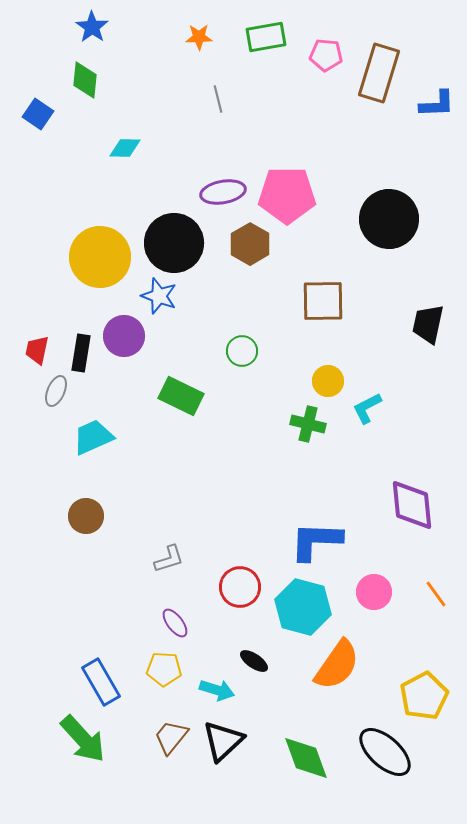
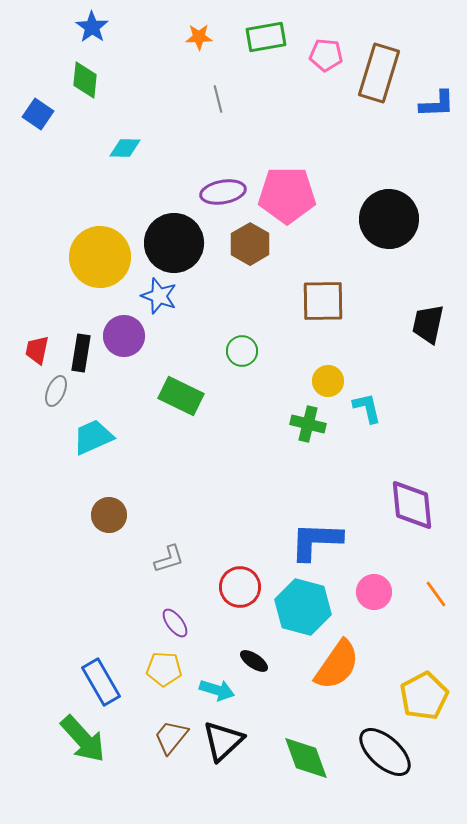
cyan L-shape at (367, 408): rotated 104 degrees clockwise
brown circle at (86, 516): moved 23 px right, 1 px up
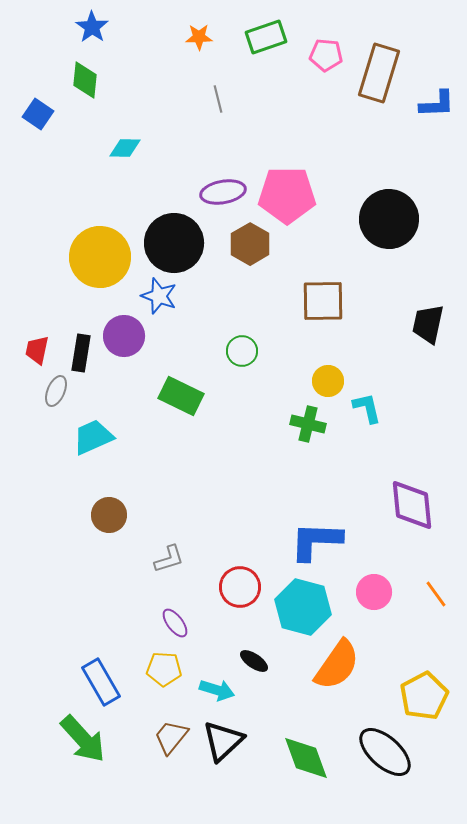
green rectangle at (266, 37): rotated 9 degrees counterclockwise
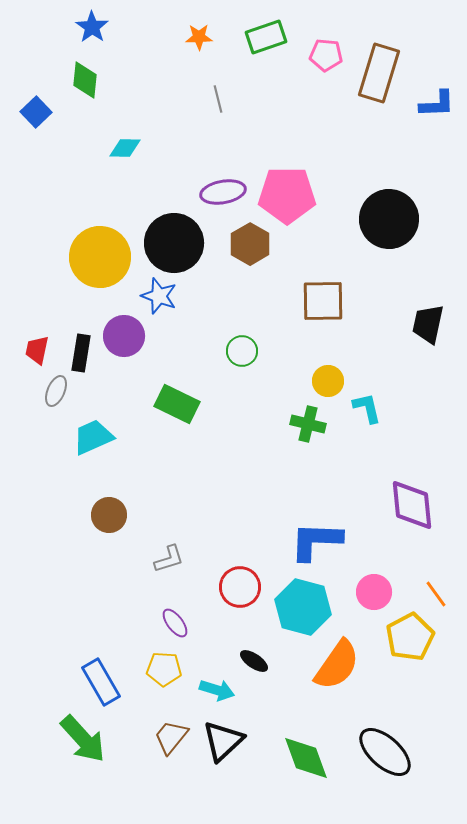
blue square at (38, 114): moved 2 px left, 2 px up; rotated 12 degrees clockwise
green rectangle at (181, 396): moved 4 px left, 8 px down
yellow pentagon at (424, 696): moved 14 px left, 59 px up
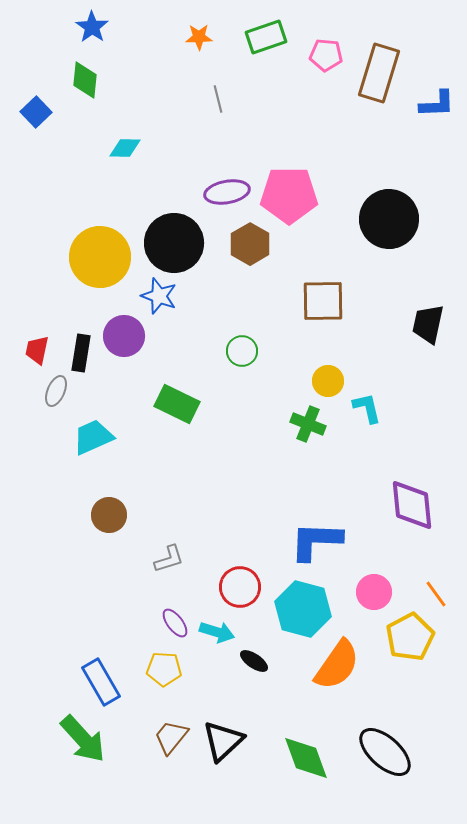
purple ellipse at (223, 192): moved 4 px right
pink pentagon at (287, 195): moved 2 px right
green cross at (308, 424): rotated 8 degrees clockwise
cyan hexagon at (303, 607): moved 2 px down
cyan arrow at (217, 690): moved 58 px up
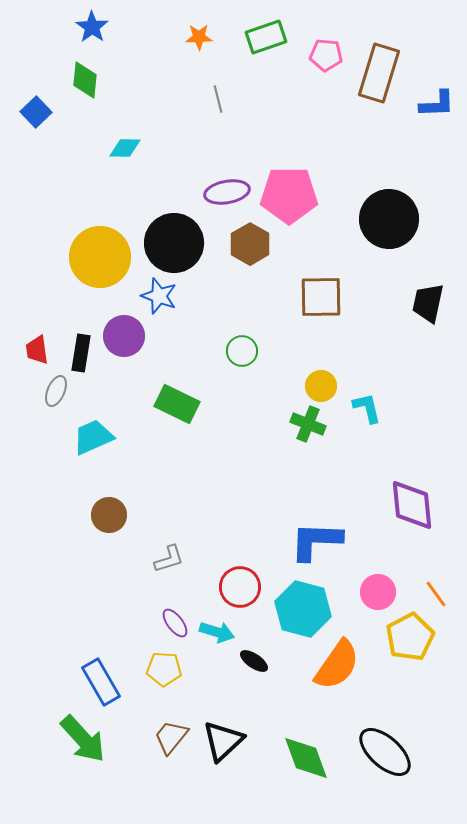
brown square at (323, 301): moved 2 px left, 4 px up
black trapezoid at (428, 324): moved 21 px up
red trapezoid at (37, 350): rotated 20 degrees counterclockwise
yellow circle at (328, 381): moved 7 px left, 5 px down
pink circle at (374, 592): moved 4 px right
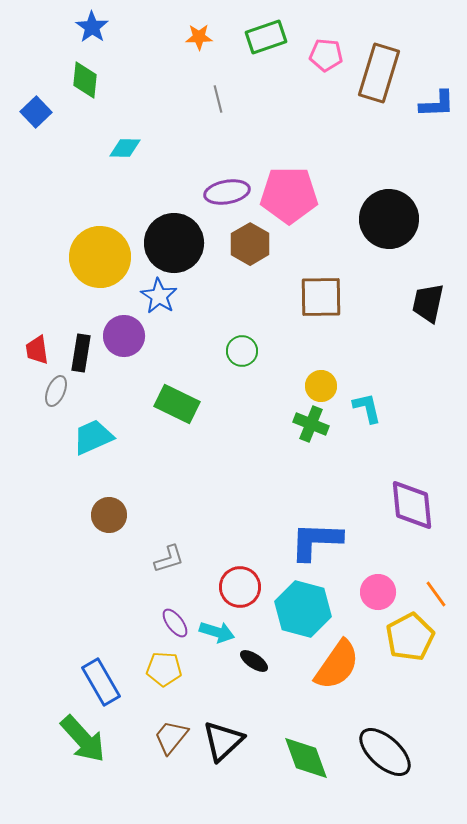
blue star at (159, 296): rotated 12 degrees clockwise
green cross at (308, 424): moved 3 px right
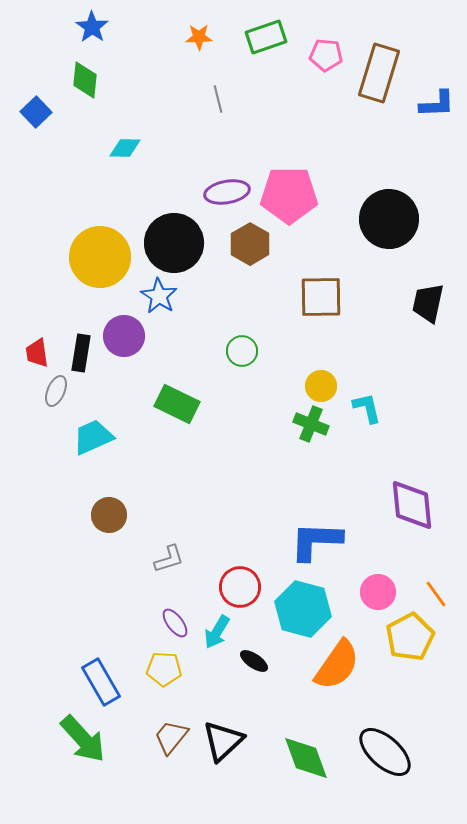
red trapezoid at (37, 350): moved 3 px down
cyan arrow at (217, 632): rotated 104 degrees clockwise
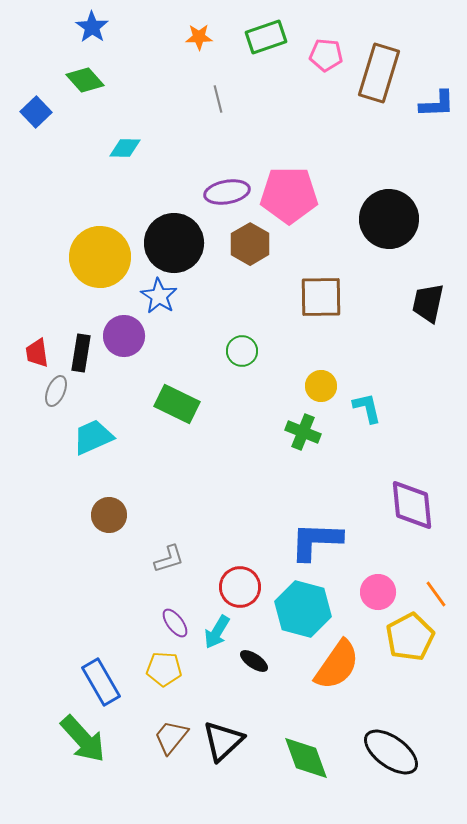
green diamond at (85, 80): rotated 48 degrees counterclockwise
green cross at (311, 424): moved 8 px left, 8 px down
black ellipse at (385, 752): moved 6 px right; rotated 6 degrees counterclockwise
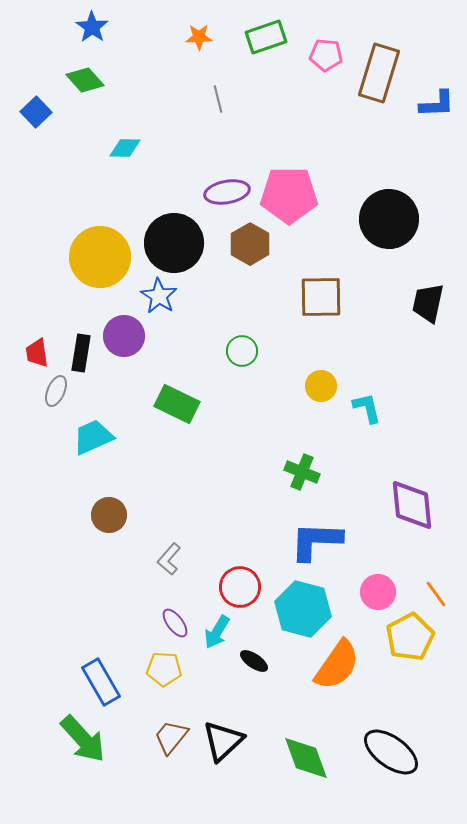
green cross at (303, 432): moved 1 px left, 40 px down
gray L-shape at (169, 559): rotated 148 degrees clockwise
